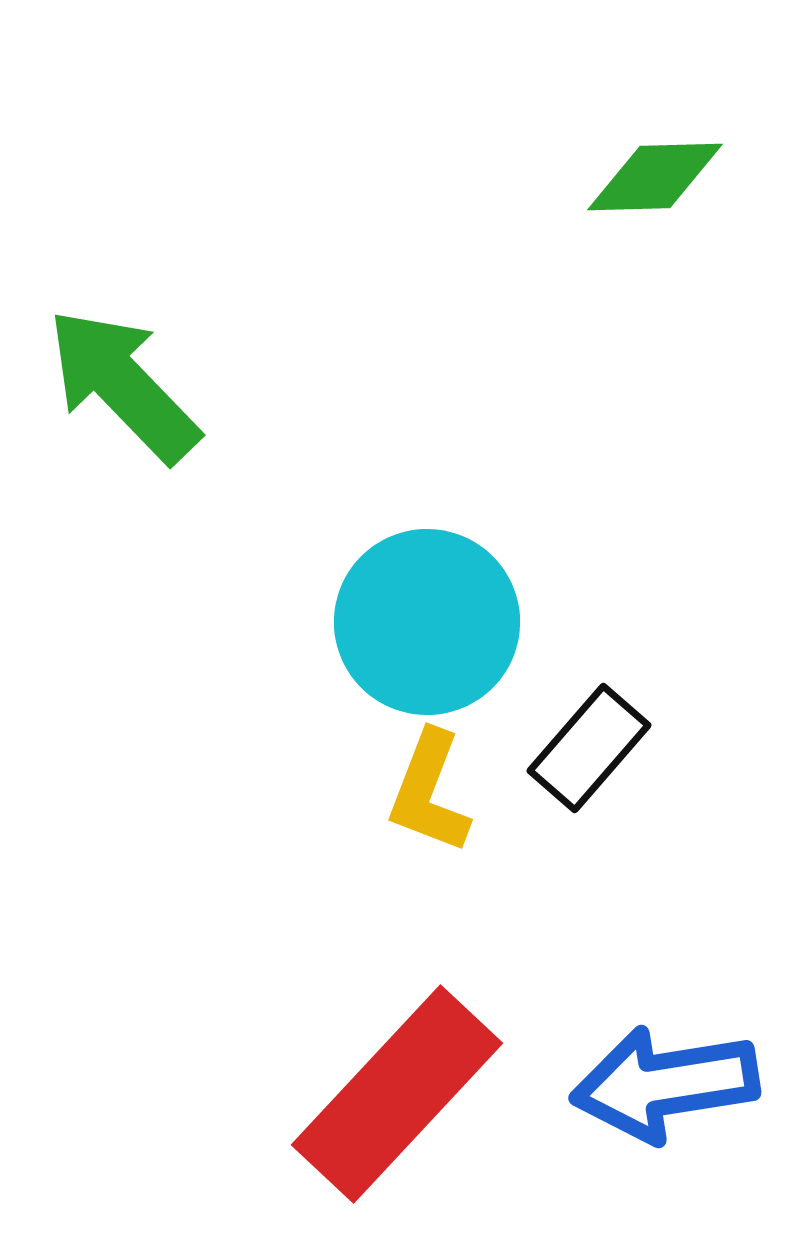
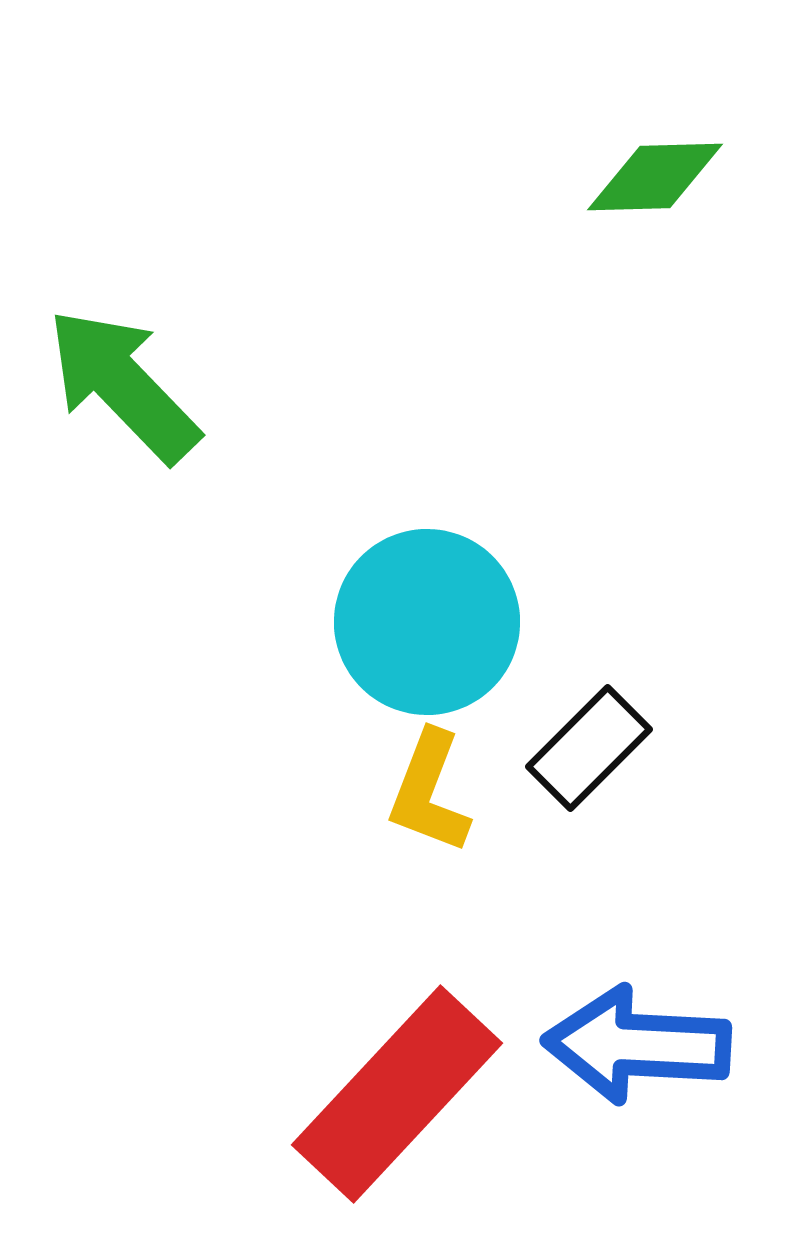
black rectangle: rotated 4 degrees clockwise
blue arrow: moved 28 px left, 39 px up; rotated 12 degrees clockwise
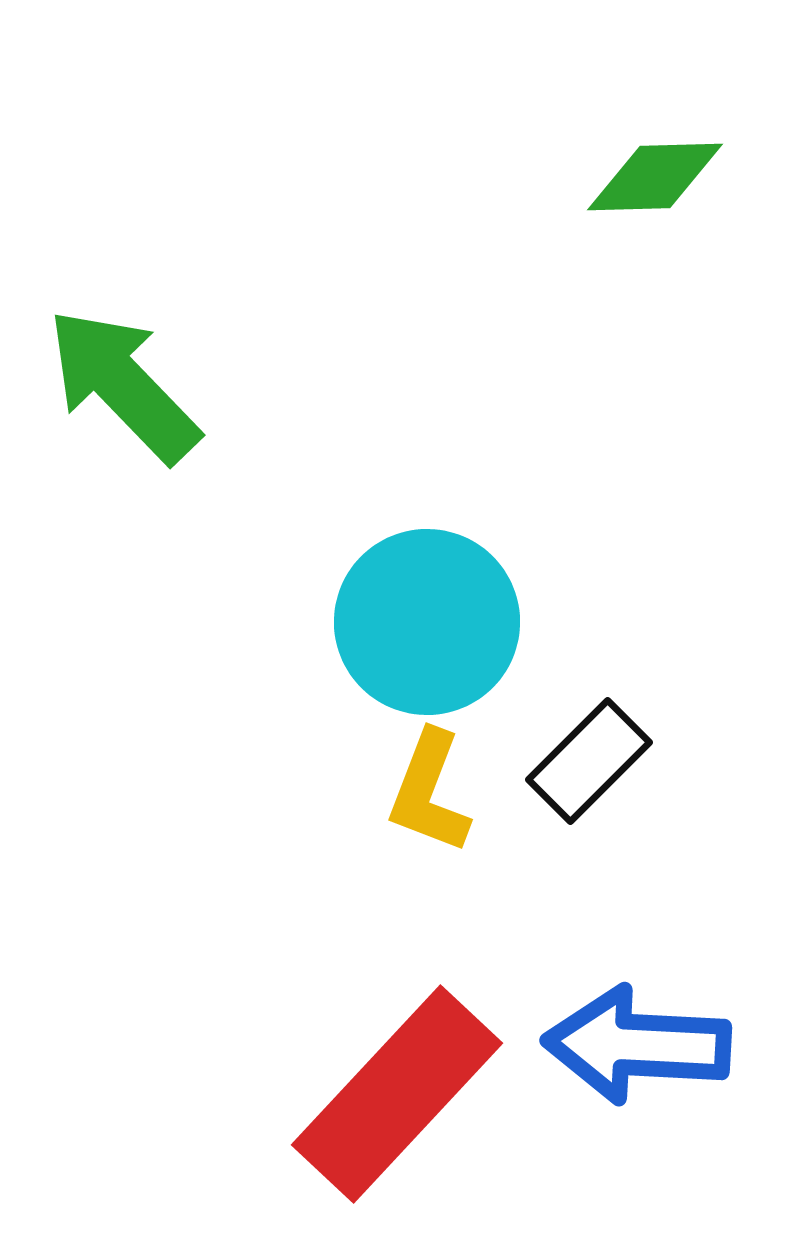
black rectangle: moved 13 px down
